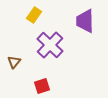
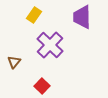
purple trapezoid: moved 3 px left, 4 px up
red square: rotated 28 degrees counterclockwise
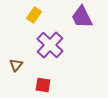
purple trapezoid: rotated 25 degrees counterclockwise
brown triangle: moved 2 px right, 3 px down
red square: moved 1 px right, 1 px up; rotated 35 degrees counterclockwise
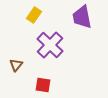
purple trapezoid: rotated 15 degrees clockwise
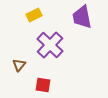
yellow rectangle: rotated 28 degrees clockwise
brown triangle: moved 3 px right
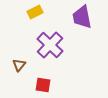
yellow rectangle: moved 1 px right, 3 px up
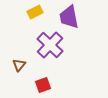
purple trapezoid: moved 13 px left
red square: rotated 28 degrees counterclockwise
